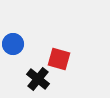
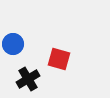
black cross: moved 10 px left; rotated 20 degrees clockwise
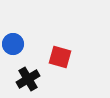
red square: moved 1 px right, 2 px up
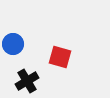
black cross: moved 1 px left, 2 px down
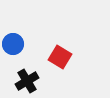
red square: rotated 15 degrees clockwise
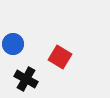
black cross: moved 1 px left, 2 px up; rotated 30 degrees counterclockwise
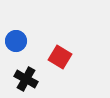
blue circle: moved 3 px right, 3 px up
